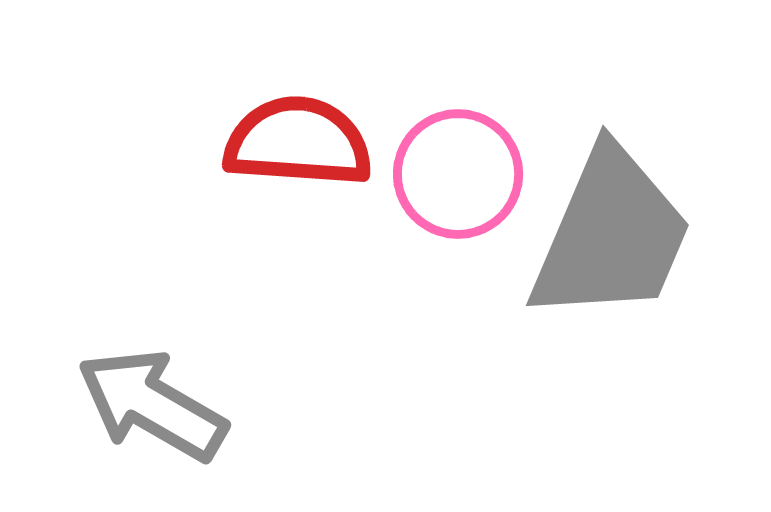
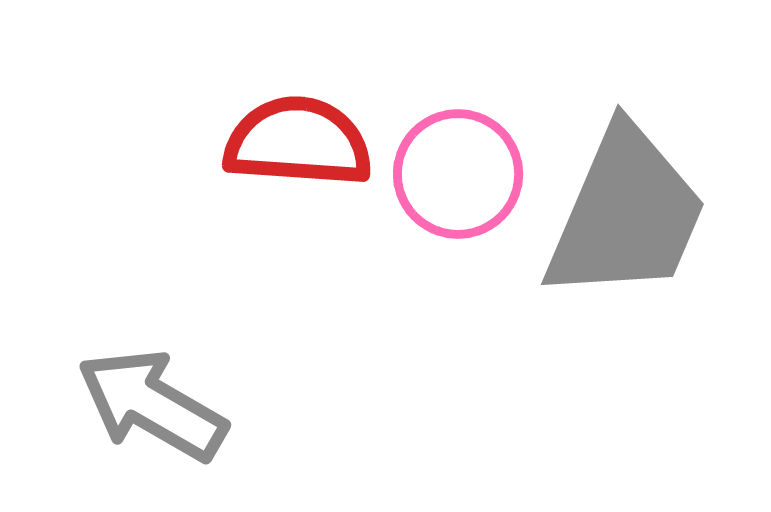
gray trapezoid: moved 15 px right, 21 px up
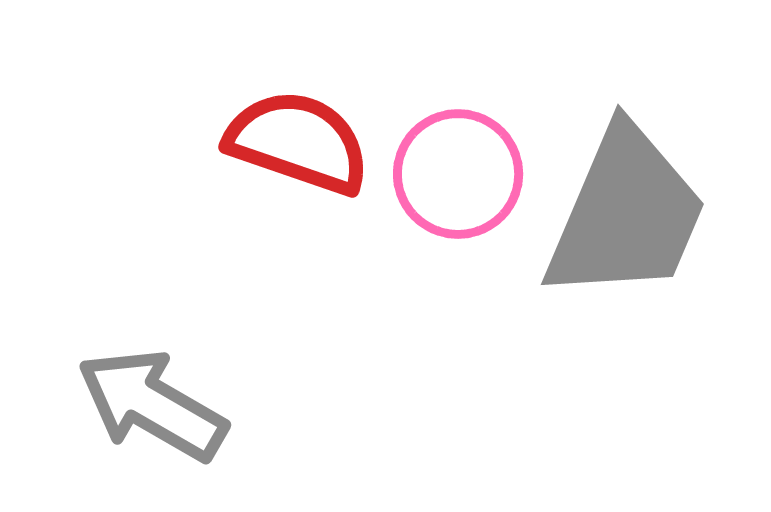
red semicircle: rotated 15 degrees clockwise
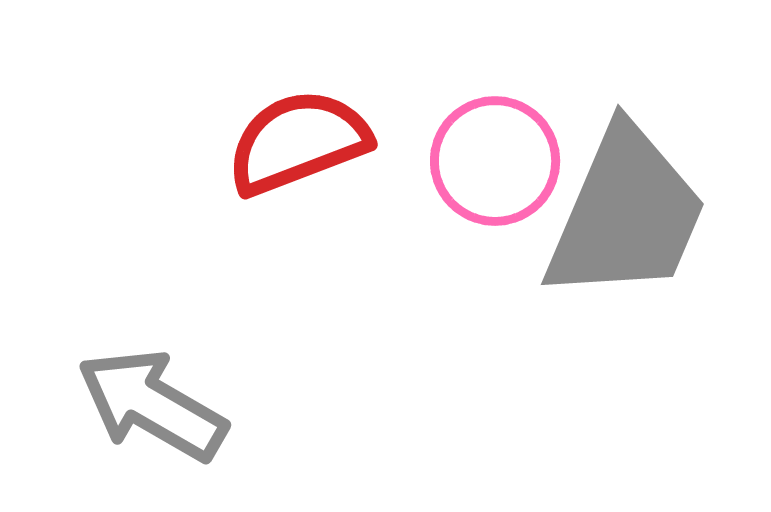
red semicircle: rotated 40 degrees counterclockwise
pink circle: moved 37 px right, 13 px up
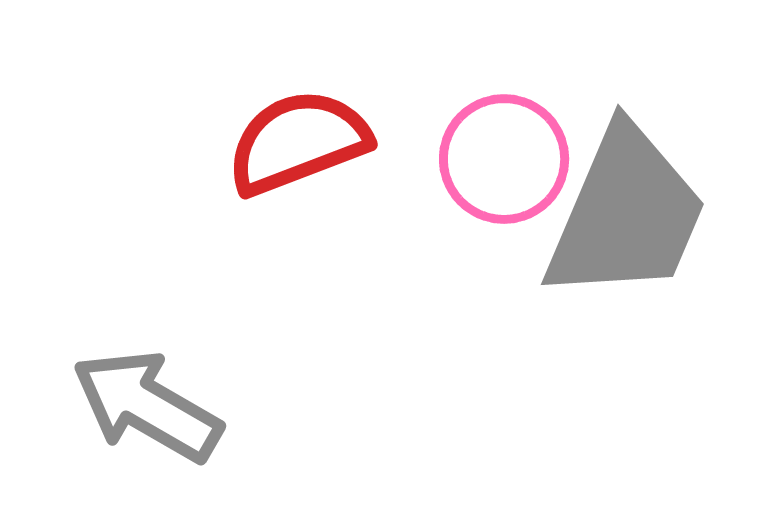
pink circle: moved 9 px right, 2 px up
gray arrow: moved 5 px left, 1 px down
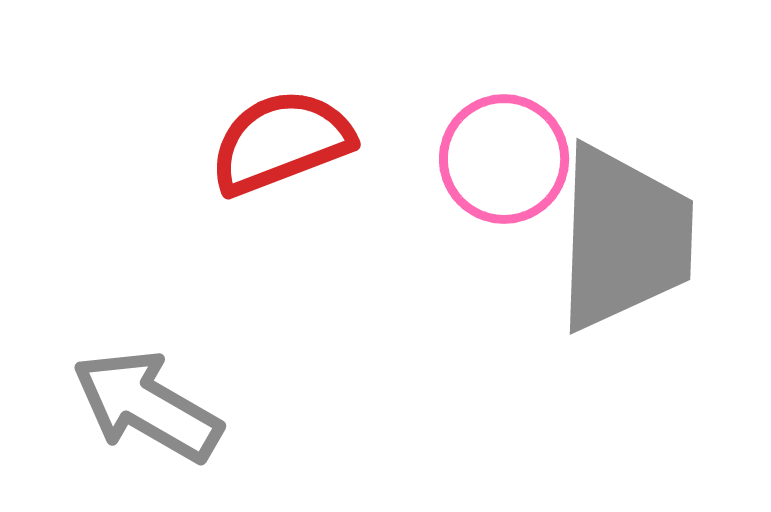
red semicircle: moved 17 px left
gray trapezoid: moved 2 px left, 24 px down; rotated 21 degrees counterclockwise
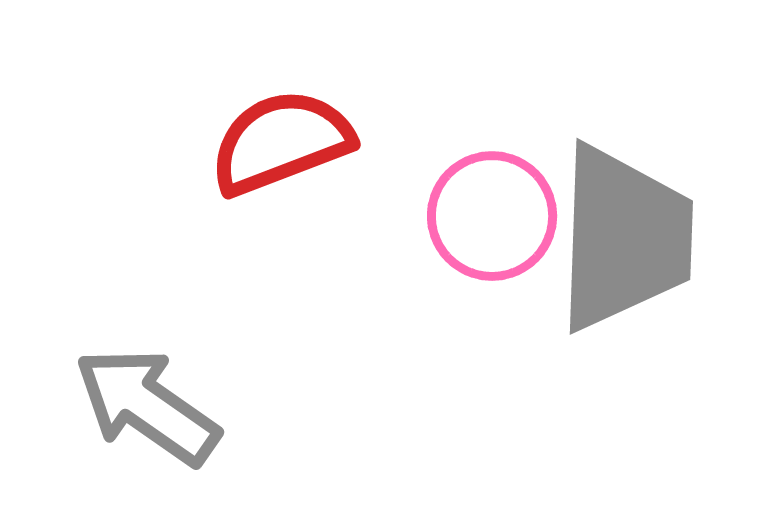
pink circle: moved 12 px left, 57 px down
gray arrow: rotated 5 degrees clockwise
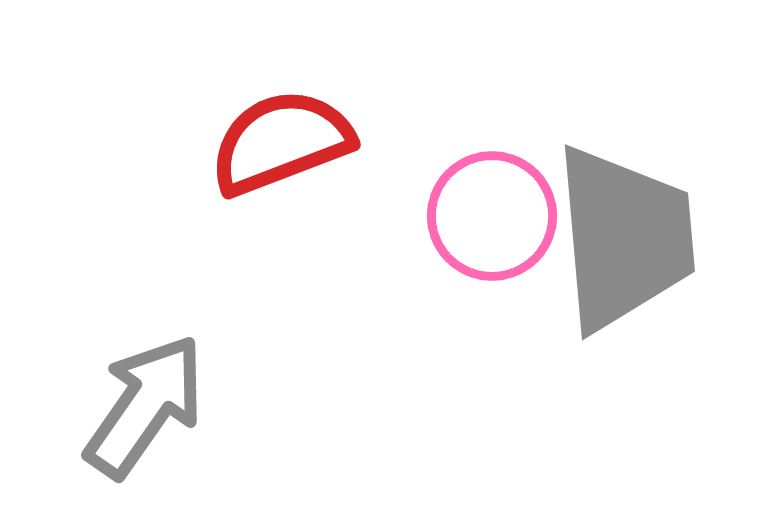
gray trapezoid: rotated 7 degrees counterclockwise
gray arrow: moved 2 px left; rotated 90 degrees clockwise
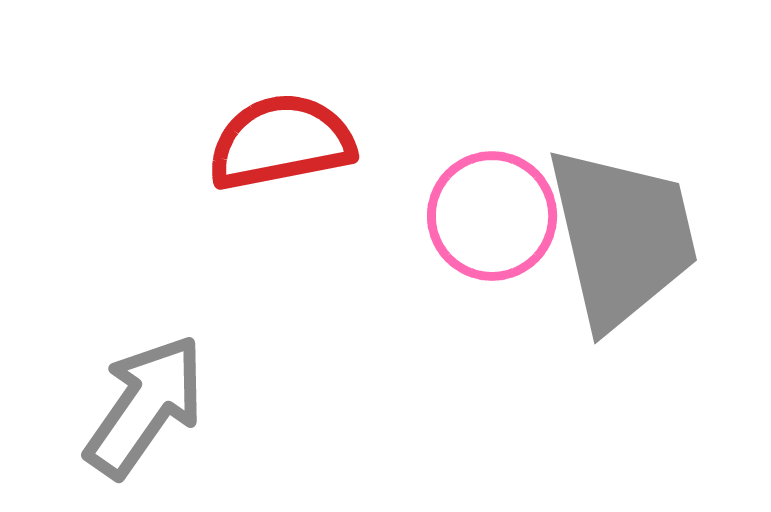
red semicircle: rotated 10 degrees clockwise
gray trapezoid: moved 2 px left, 1 px up; rotated 8 degrees counterclockwise
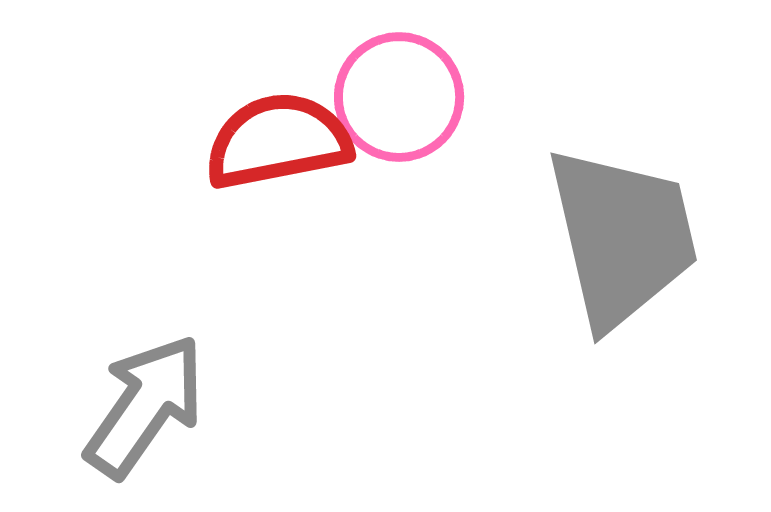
red semicircle: moved 3 px left, 1 px up
pink circle: moved 93 px left, 119 px up
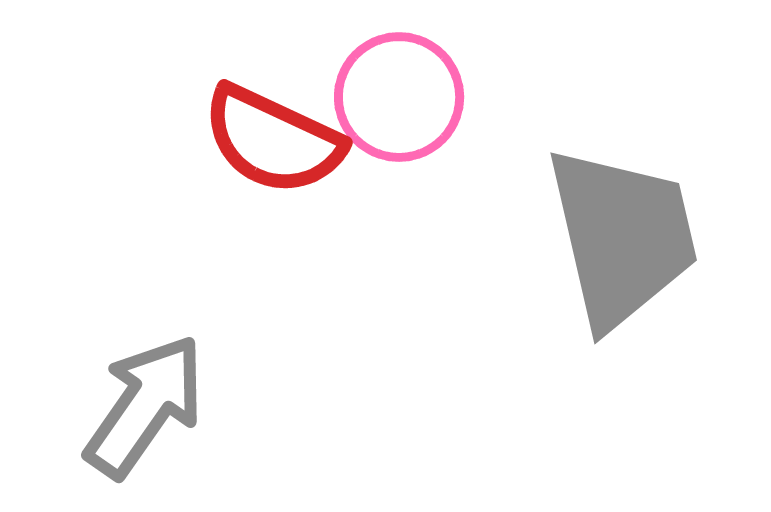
red semicircle: moved 5 px left, 1 px up; rotated 144 degrees counterclockwise
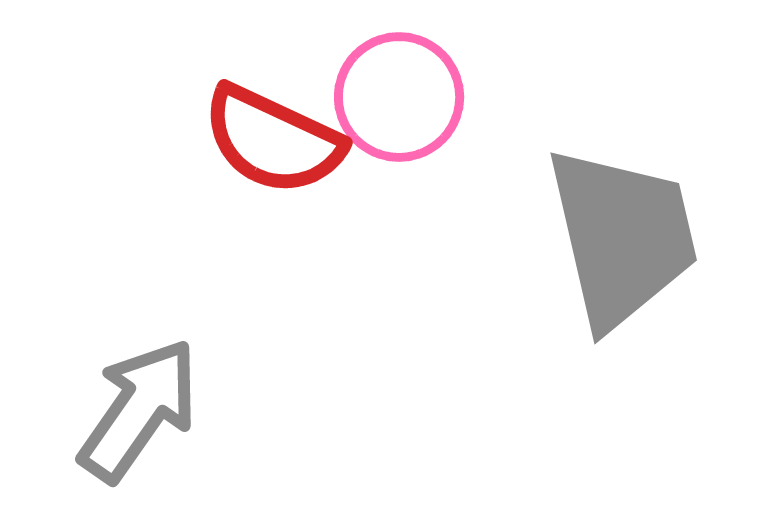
gray arrow: moved 6 px left, 4 px down
